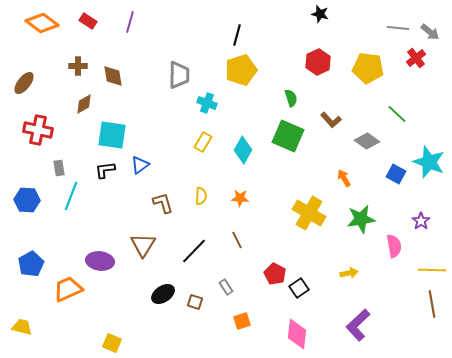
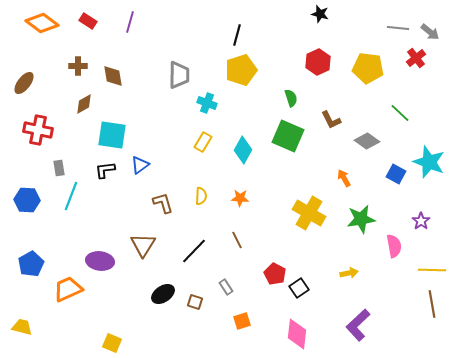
green line at (397, 114): moved 3 px right, 1 px up
brown L-shape at (331, 120): rotated 15 degrees clockwise
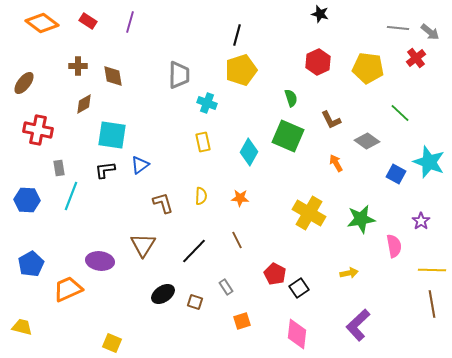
yellow rectangle at (203, 142): rotated 42 degrees counterclockwise
cyan diamond at (243, 150): moved 6 px right, 2 px down
orange arrow at (344, 178): moved 8 px left, 15 px up
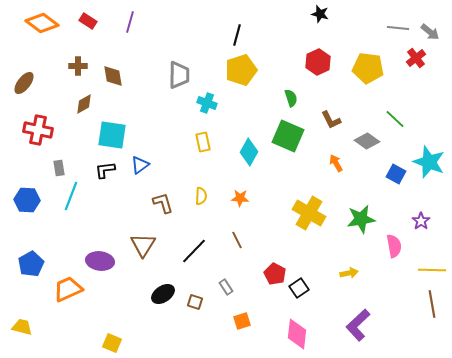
green line at (400, 113): moved 5 px left, 6 px down
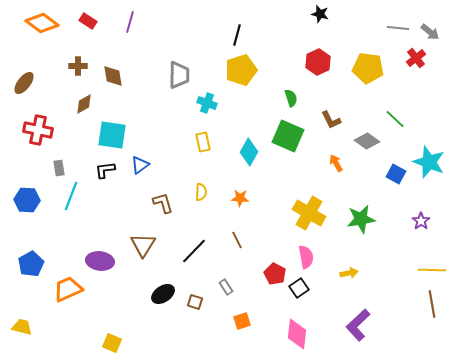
yellow semicircle at (201, 196): moved 4 px up
pink semicircle at (394, 246): moved 88 px left, 11 px down
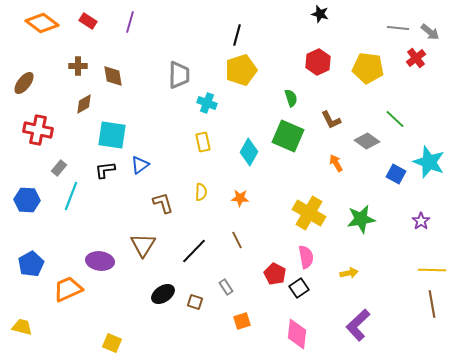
gray rectangle at (59, 168): rotated 49 degrees clockwise
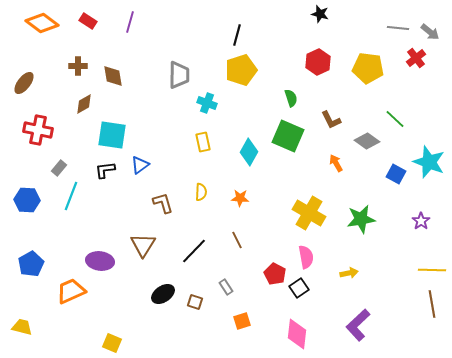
orange trapezoid at (68, 289): moved 3 px right, 2 px down
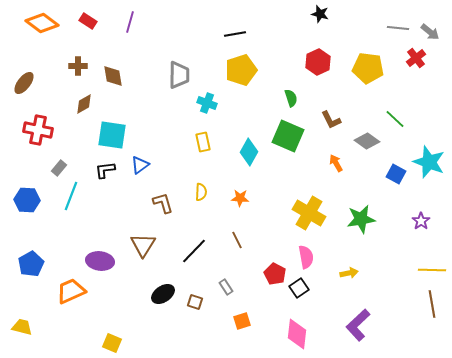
black line at (237, 35): moved 2 px left, 1 px up; rotated 65 degrees clockwise
